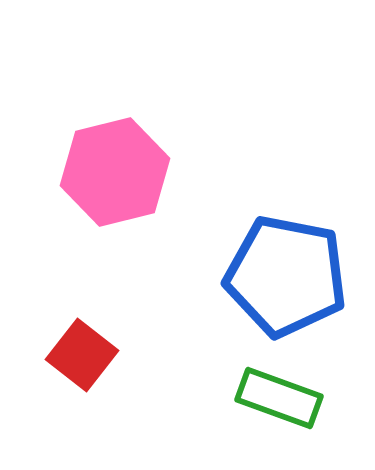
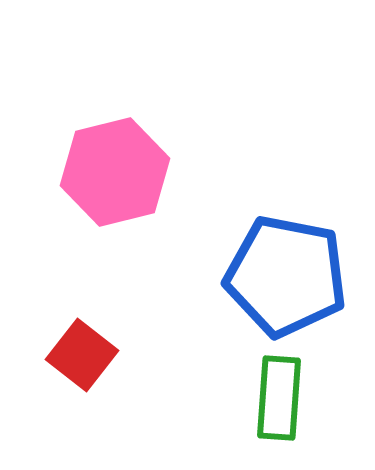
green rectangle: rotated 74 degrees clockwise
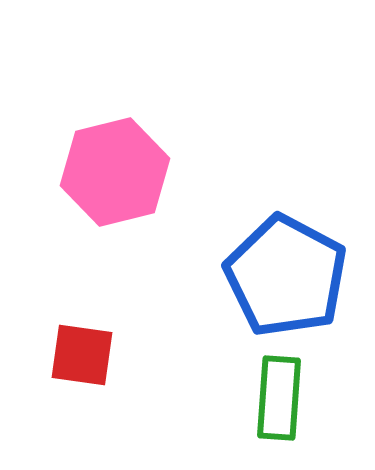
blue pentagon: rotated 17 degrees clockwise
red square: rotated 30 degrees counterclockwise
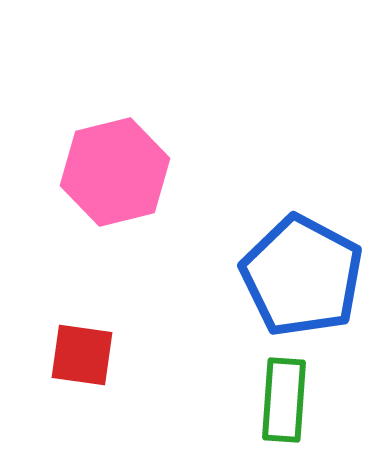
blue pentagon: moved 16 px right
green rectangle: moved 5 px right, 2 px down
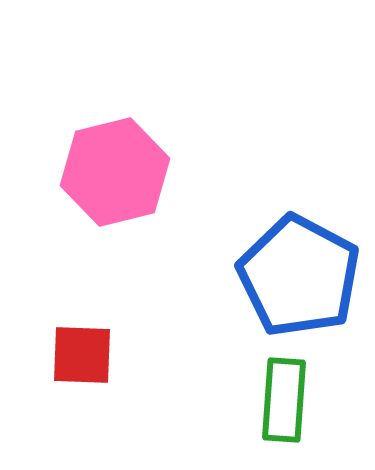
blue pentagon: moved 3 px left
red square: rotated 6 degrees counterclockwise
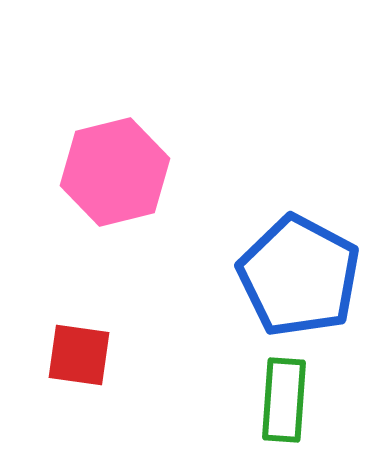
red square: moved 3 px left; rotated 6 degrees clockwise
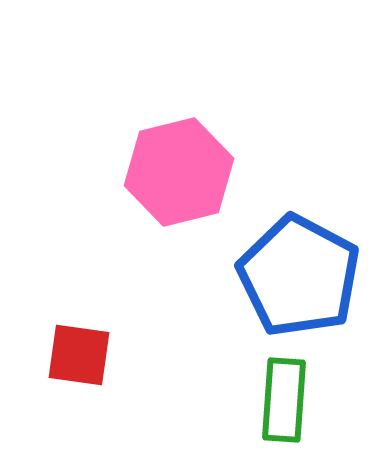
pink hexagon: moved 64 px right
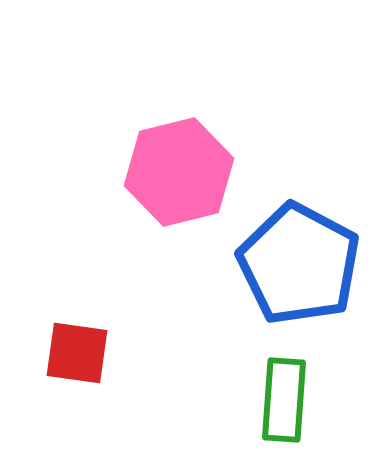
blue pentagon: moved 12 px up
red square: moved 2 px left, 2 px up
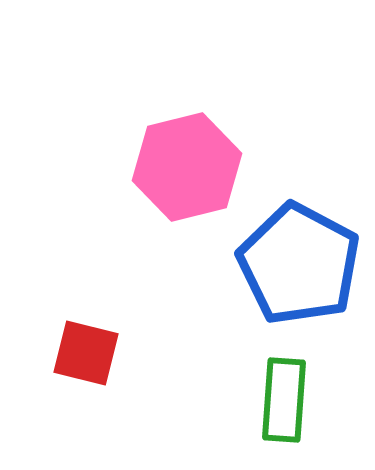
pink hexagon: moved 8 px right, 5 px up
red square: moved 9 px right; rotated 6 degrees clockwise
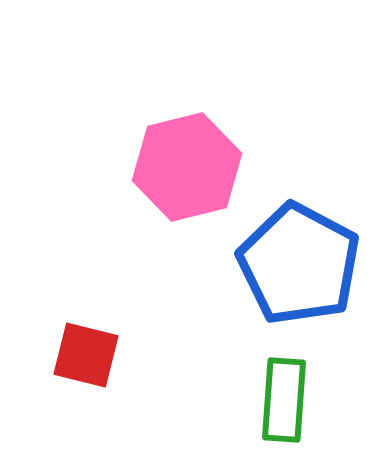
red square: moved 2 px down
